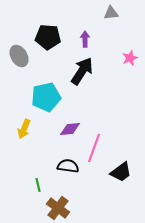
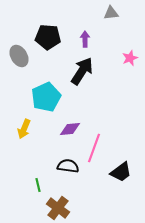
cyan pentagon: rotated 12 degrees counterclockwise
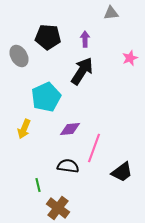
black trapezoid: moved 1 px right
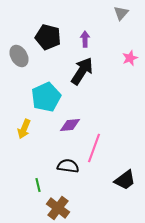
gray triangle: moved 10 px right; rotated 42 degrees counterclockwise
black pentagon: rotated 10 degrees clockwise
purple diamond: moved 4 px up
black trapezoid: moved 3 px right, 8 px down
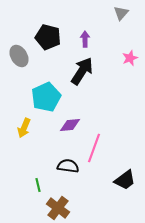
yellow arrow: moved 1 px up
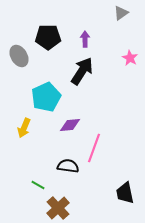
gray triangle: rotated 14 degrees clockwise
black pentagon: rotated 15 degrees counterclockwise
pink star: rotated 21 degrees counterclockwise
black trapezoid: moved 13 px down; rotated 115 degrees clockwise
green line: rotated 48 degrees counterclockwise
brown cross: rotated 10 degrees clockwise
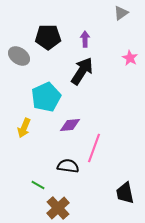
gray ellipse: rotated 25 degrees counterclockwise
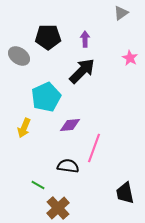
black arrow: rotated 12 degrees clockwise
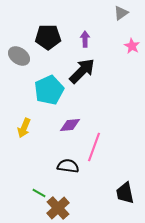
pink star: moved 2 px right, 12 px up
cyan pentagon: moved 3 px right, 7 px up
pink line: moved 1 px up
green line: moved 1 px right, 8 px down
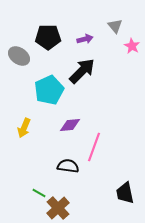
gray triangle: moved 6 px left, 13 px down; rotated 35 degrees counterclockwise
purple arrow: rotated 77 degrees clockwise
